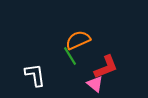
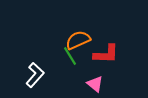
red L-shape: moved 13 px up; rotated 24 degrees clockwise
white L-shape: rotated 50 degrees clockwise
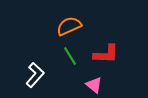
orange semicircle: moved 9 px left, 14 px up
pink triangle: moved 1 px left, 1 px down
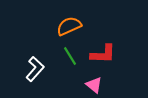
red L-shape: moved 3 px left
white L-shape: moved 6 px up
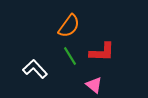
orange semicircle: rotated 150 degrees clockwise
red L-shape: moved 1 px left, 2 px up
white L-shape: rotated 85 degrees counterclockwise
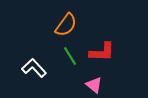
orange semicircle: moved 3 px left, 1 px up
white L-shape: moved 1 px left, 1 px up
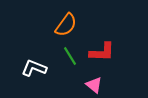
white L-shape: rotated 25 degrees counterclockwise
